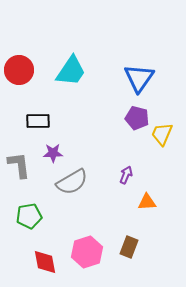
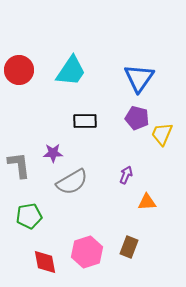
black rectangle: moved 47 px right
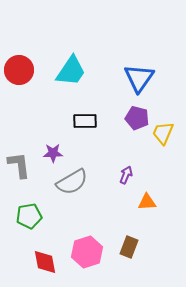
yellow trapezoid: moved 1 px right, 1 px up
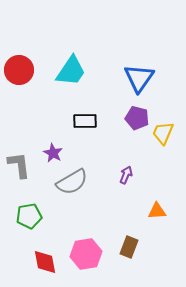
purple star: rotated 30 degrees clockwise
orange triangle: moved 10 px right, 9 px down
pink hexagon: moved 1 px left, 2 px down; rotated 8 degrees clockwise
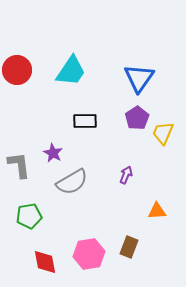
red circle: moved 2 px left
purple pentagon: rotated 25 degrees clockwise
pink hexagon: moved 3 px right
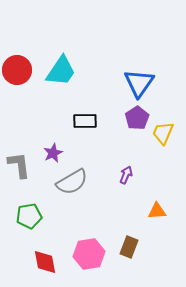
cyan trapezoid: moved 10 px left
blue triangle: moved 5 px down
purple star: rotated 18 degrees clockwise
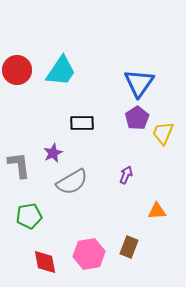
black rectangle: moved 3 px left, 2 px down
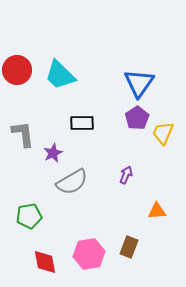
cyan trapezoid: moved 1 px left, 4 px down; rotated 100 degrees clockwise
gray L-shape: moved 4 px right, 31 px up
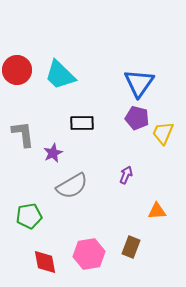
purple pentagon: rotated 25 degrees counterclockwise
gray semicircle: moved 4 px down
brown rectangle: moved 2 px right
